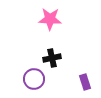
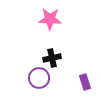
purple circle: moved 5 px right, 1 px up
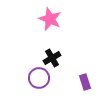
pink star: rotated 20 degrees clockwise
black cross: rotated 18 degrees counterclockwise
